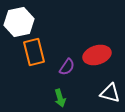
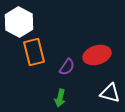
white hexagon: rotated 20 degrees counterclockwise
green arrow: rotated 30 degrees clockwise
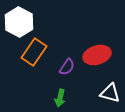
orange rectangle: rotated 48 degrees clockwise
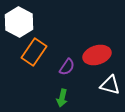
white triangle: moved 8 px up
green arrow: moved 2 px right
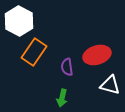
white hexagon: moved 1 px up
purple semicircle: rotated 138 degrees clockwise
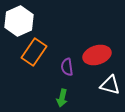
white hexagon: rotated 8 degrees clockwise
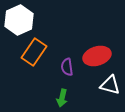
white hexagon: moved 1 px up
red ellipse: moved 1 px down
